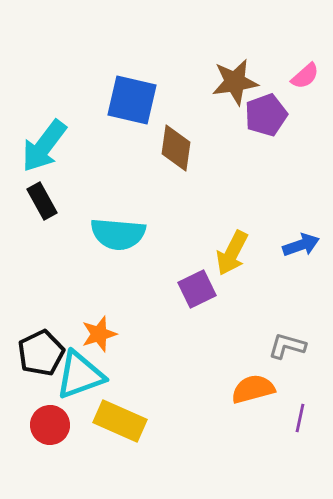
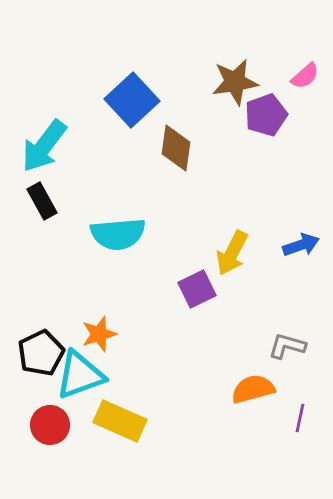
blue square: rotated 34 degrees clockwise
cyan semicircle: rotated 10 degrees counterclockwise
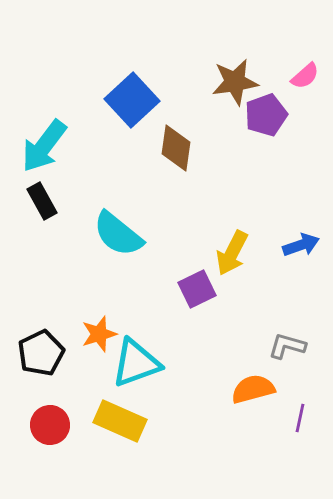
cyan semicircle: rotated 44 degrees clockwise
cyan triangle: moved 56 px right, 12 px up
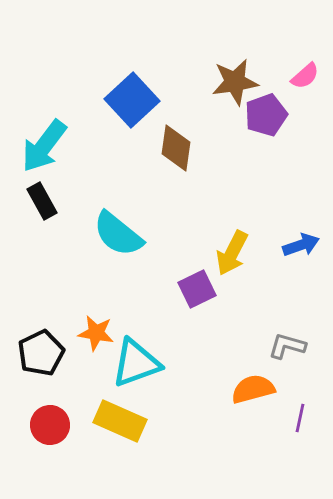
orange star: moved 3 px left, 1 px up; rotated 27 degrees clockwise
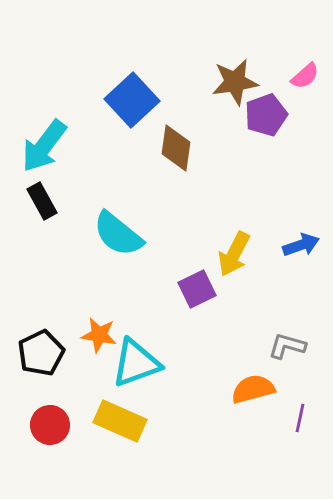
yellow arrow: moved 2 px right, 1 px down
orange star: moved 3 px right, 2 px down
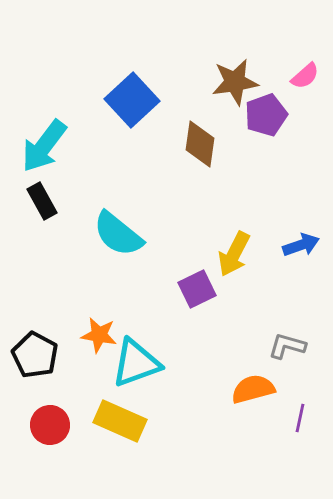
brown diamond: moved 24 px right, 4 px up
black pentagon: moved 6 px left, 2 px down; rotated 18 degrees counterclockwise
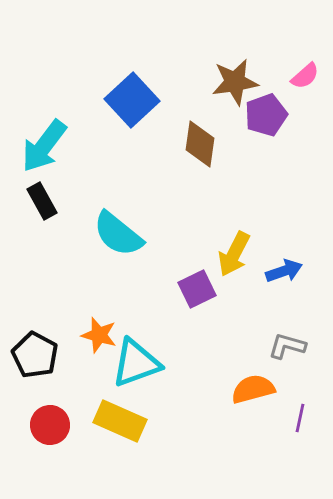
blue arrow: moved 17 px left, 26 px down
orange star: rotated 6 degrees clockwise
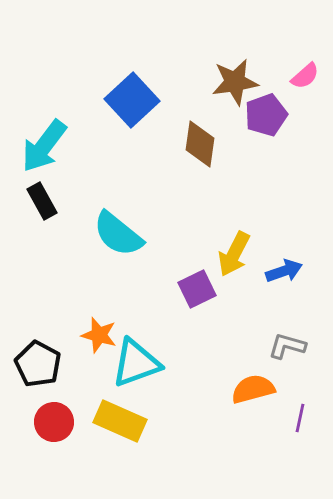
black pentagon: moved 3 px right, 9 px down
red circle: moved 4 px right, 3 px up
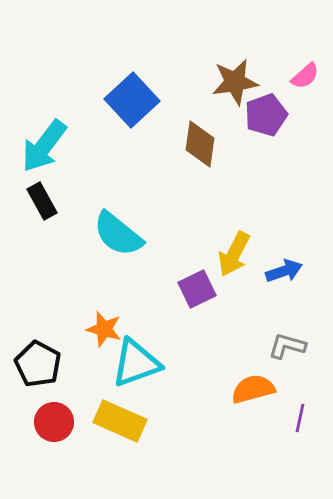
orange star: moved 5 px right, 6 px up
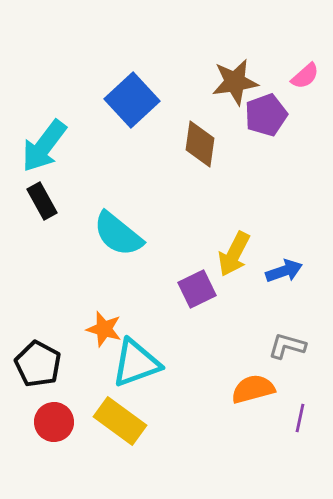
yellow rectangle: rotated 12 degrees clockwise
